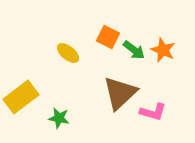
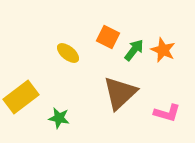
green arrow: rotated 90 degrees counterclockwise
pink L-shape: moved 14 px right, 1 px down
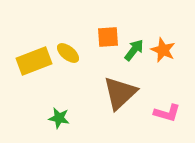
orange square: rotated 30 degrees counterclockwise
yellow rectangle: moved 13 px right, 36 px up; rotated 16 degrees clockwise
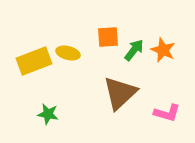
yellow ellipse: rotated 25 degrees counterclockwise
green star: moved 11 px left, 4 px up
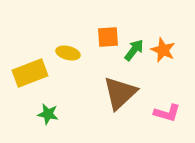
yellow rectangle: moved 4 px left, 12 px down
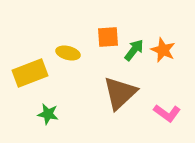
pink L-shape: rotated 20 degrees clockwise
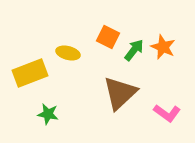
orange square: rotated 30 degrees clockwise
orange star: moved 3 px up
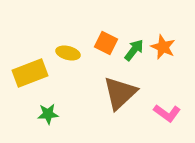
orange square: moved 2 px left, 6 px down
green star: rotated 15 degrees counterclockwise
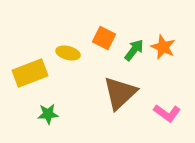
orange square: moved 2 px left, 5 px up
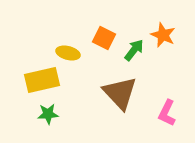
orange star: moved 12 px up
yellow rectangle: moved 12 px right, 7 px down; rotated 8 degrees clockwise
brown triangle: rotated 30 degrees counterclockwise
pink L-shape: rotated 80 degrees clockwise
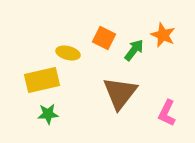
brown triangle: rotated 21 degrees clockwise
